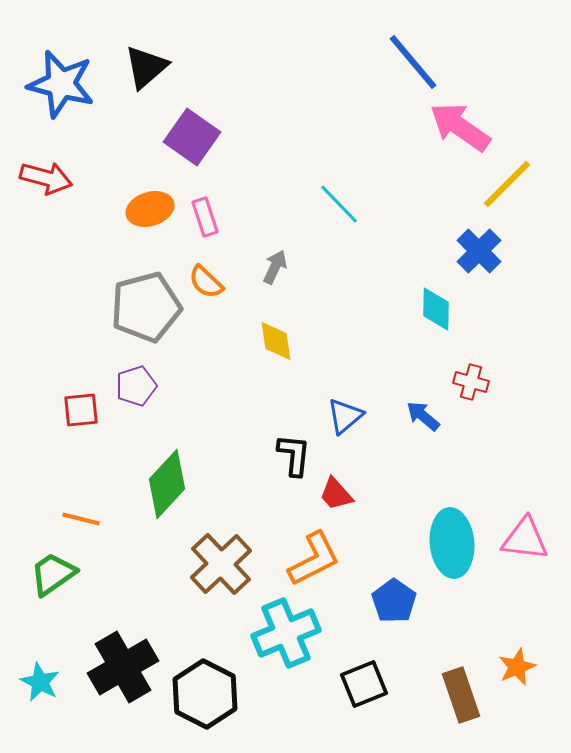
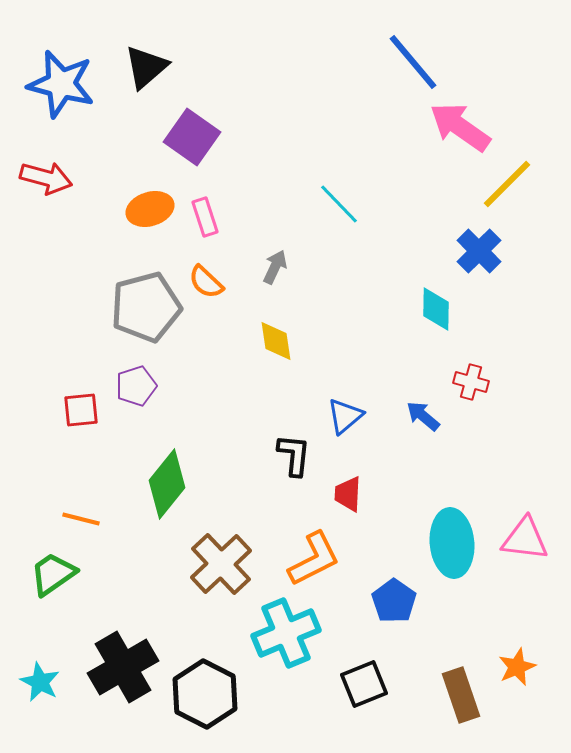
green diamond: rotated 4 degrees counterclockwise
red trapezoid: moved 12 px right; rotated 45 degrees clockwise
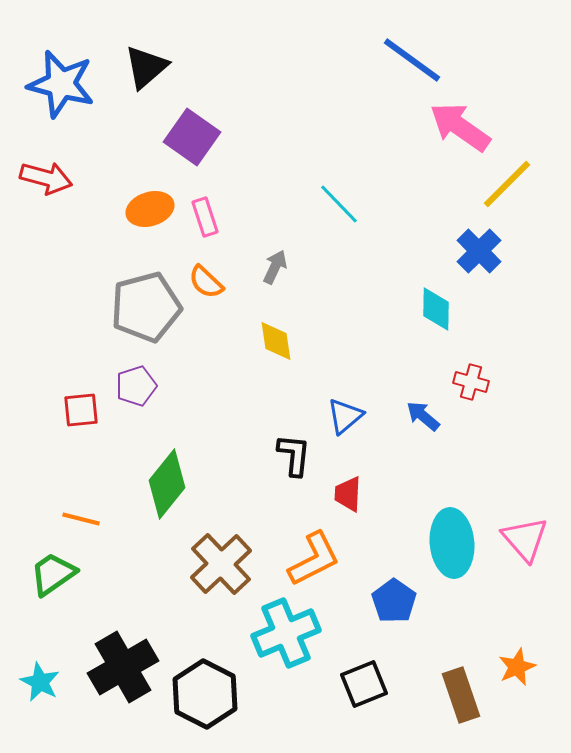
blue line: moved 1 px left, 2 px up; rotated 14 degrees counterclockwise
pink triangle: rotated 42 degrees clockwise
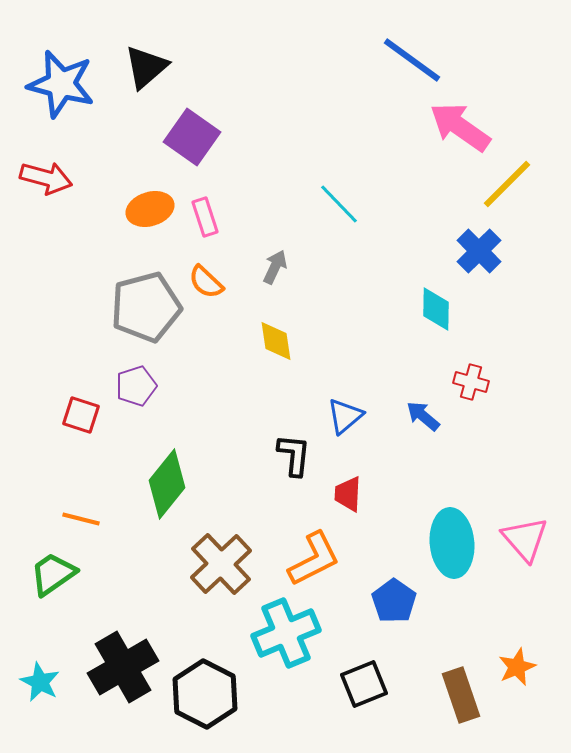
red square: moved 5 px down; rotated 24 degrees clockwise
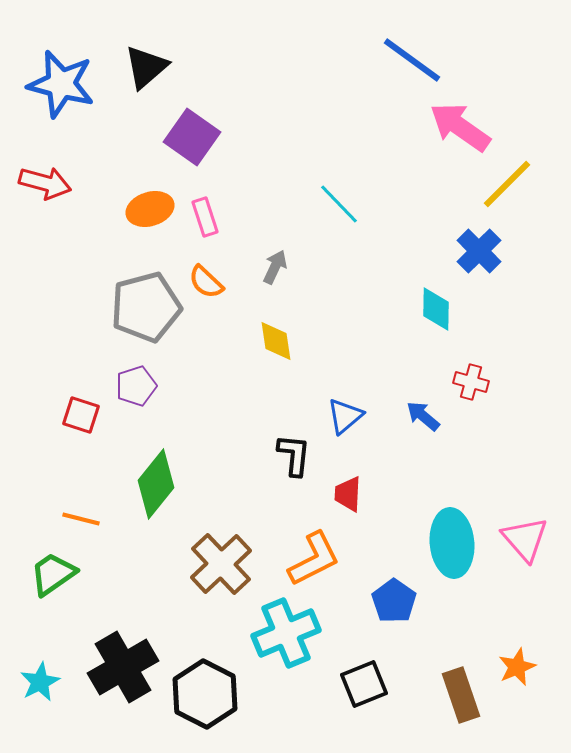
red arrow: moved 1 px left, 5 px down
green diamond: moved 11 px left
cyan star: rotated 18 degrees clockwise
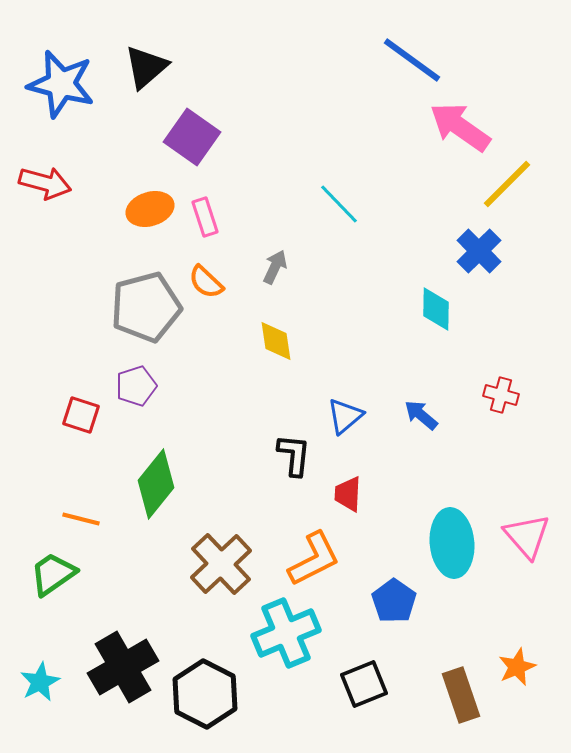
red cross: moved 30 px right, 13 px down
blue arrow: moved 2 px left, 1 px up
pink triangle: moved 2 px right, 3 px up
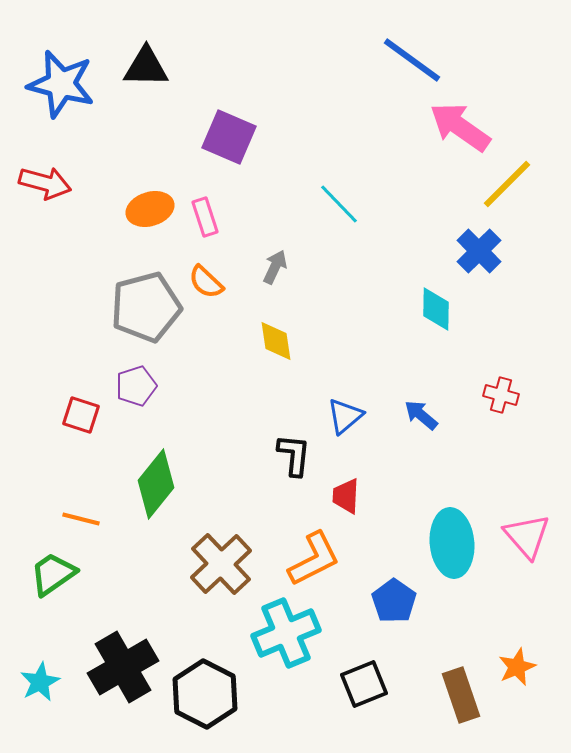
black triangle: rotated 42 degrees clockwise
purple square: moved 37 px right; rotated 12 degrees counterclockwise
red trapezoid: moved 2 px left, 2 px down
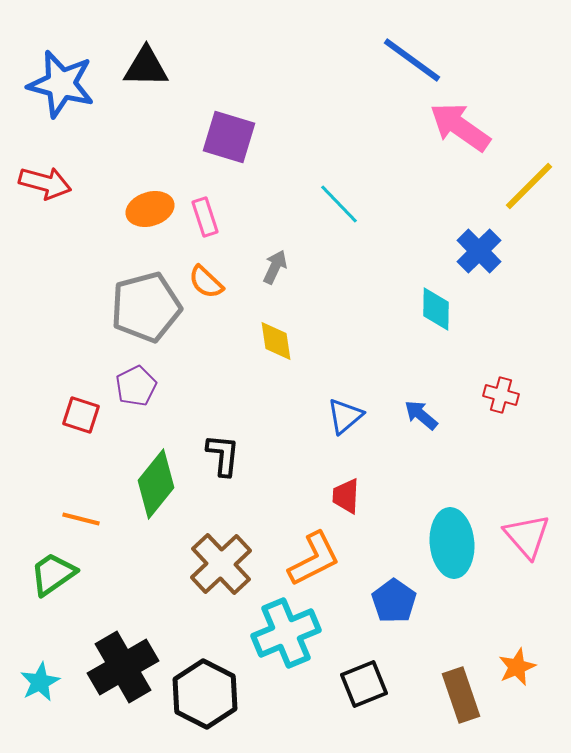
purple square: rotated 6 degrees counterclockwise
yellow line: moved 22 px right, 2 px down
purple pentagon: rotated 9 degrees counterclockwise
black L-shape: moved 71 px left
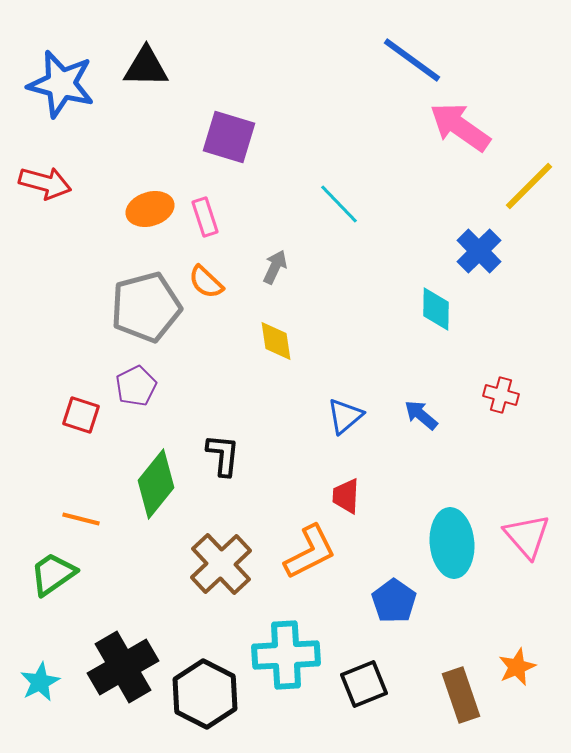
orange L-shape: moved 4 px left, 7 px up
cyan cross: moved 22 px down; rotated 20 degrees clockwise
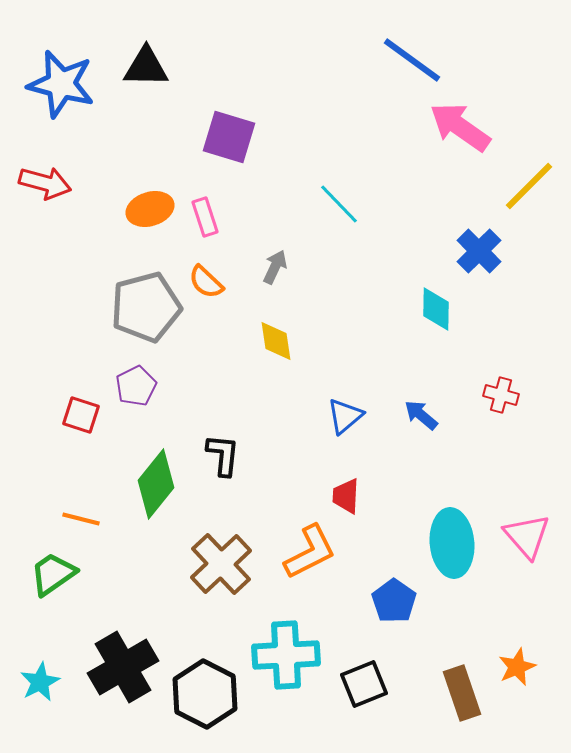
brown rectangle: moved 1 px right, 2 px up
